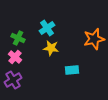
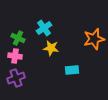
cyan cross: moved 3 px left
pink cross: moved 1 px up; rotated 32 degrees counterclockwise
purple cross: moved 3 px right, 2 px up; rotated 12 degrees clockwise
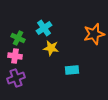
orange star: moved 5 px up
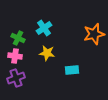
yellow star: moved 4 px left, 5 px down
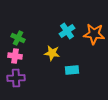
cyan cross: moved 23 px right, 3 px down
orange star: rotated 20 degrees clockwise
yellow star: moved 5 px right
purple cross: rotated 18 degrees clockwise
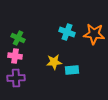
cyan cross: moved 1 px down; rotated 35 degrees counterclockwise
yellow star: moved 2 px right, 9 px down; rotated 14 degrees counterclockwise
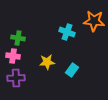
orange star: moved 13 px up
green cross: rotated 16 degrees counterclockwise
pink cross: moved 2 px left
yellow star: moved 7 px left
cyan rectangle: rotated 48 degrees counterclockwise
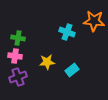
pink cross: moved 2 px right
cyan rectangle: rotated 16 degrees clockwise
purple cross: moved 2 px right, 1 px up; rotated 18 degrees counterclockwise
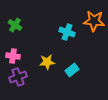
green cross: moved 3 px left, 13 px up; rotated 24 degrees clockwise
pink cross: moved 2 px left
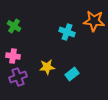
green cross: moved 1 px left, 1 px down
yellow star: moved 5 px down
cyan rectangle: moved 4 px down
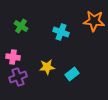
green cross: moved 7 px right
cyan cross: moved 6 px left
pink cross: moved 1 px down
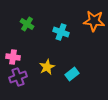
green cross: moved 6 px right, 2 px up
yellow star: rotated 21 degrees counterclockwise
